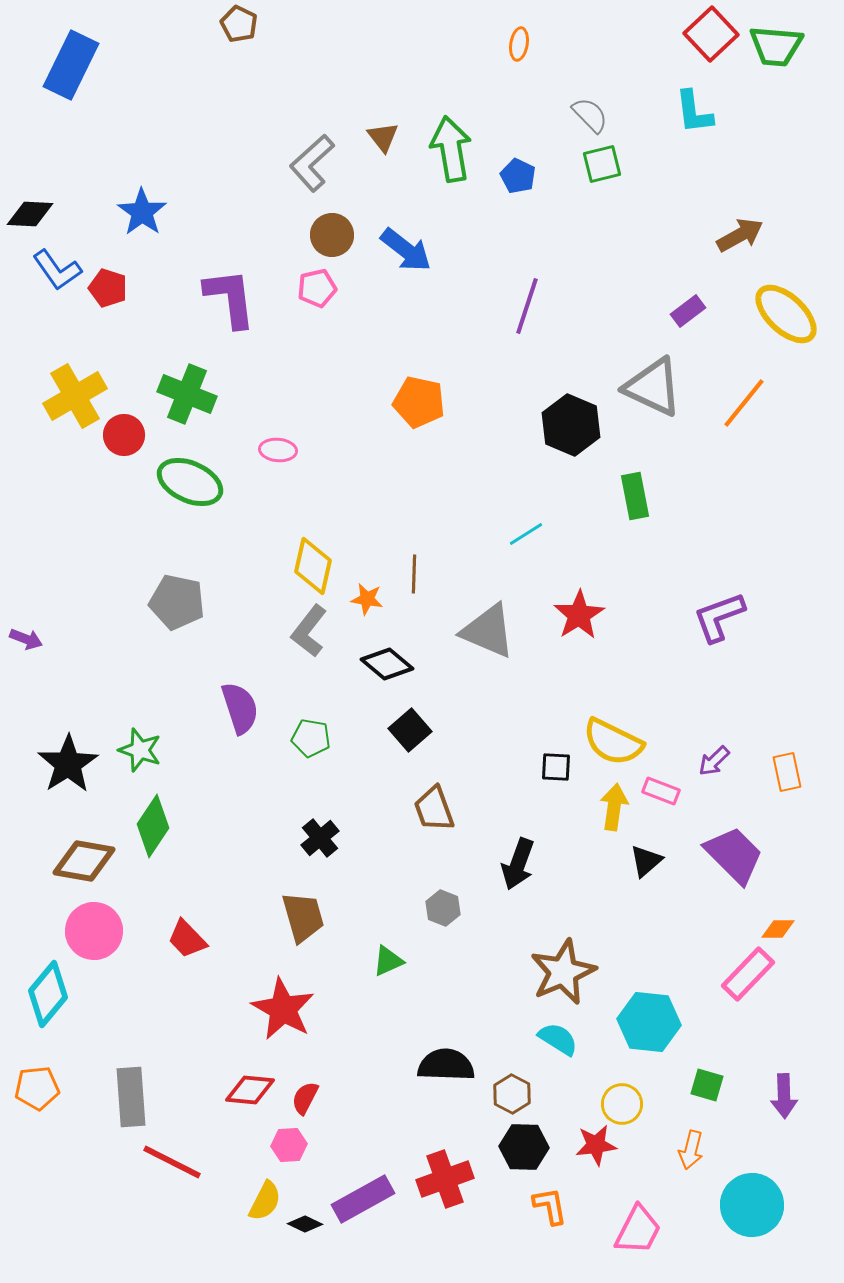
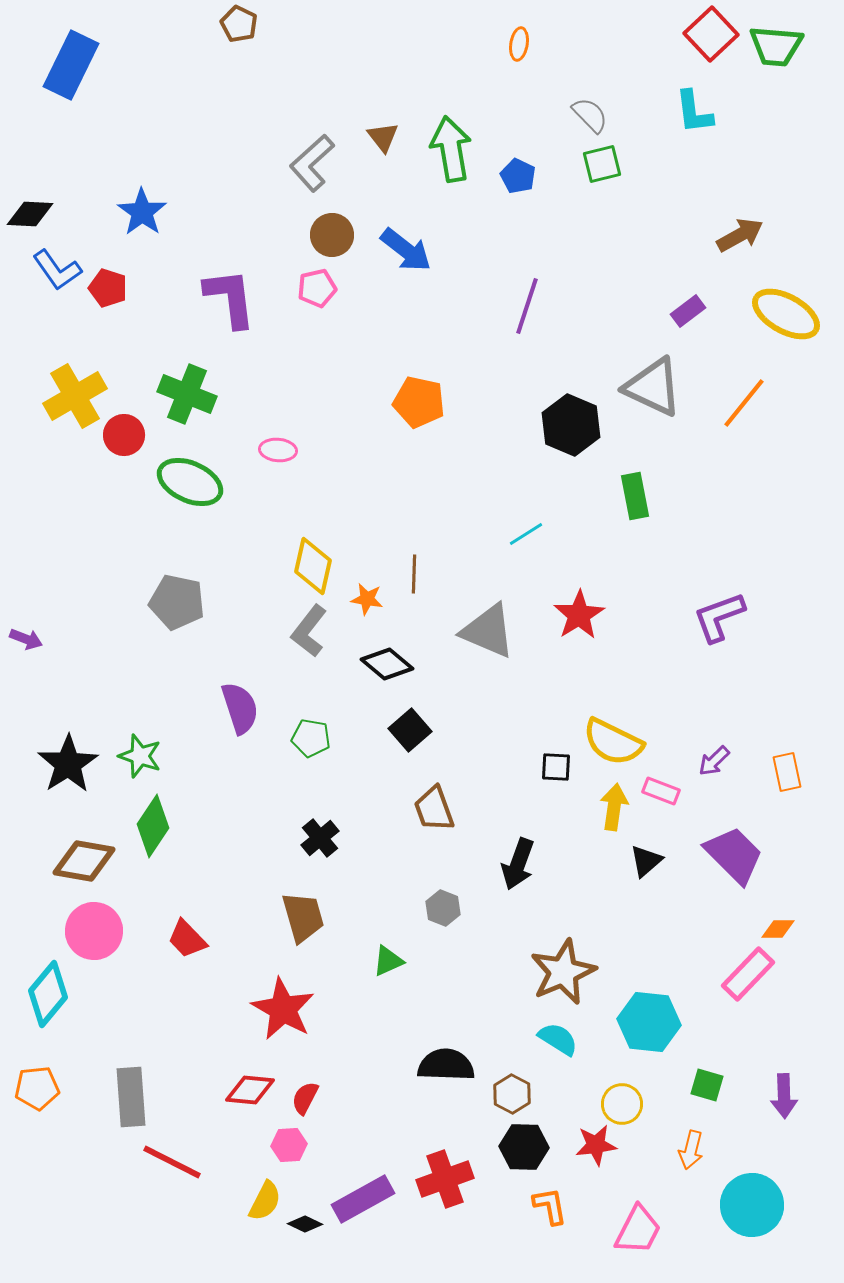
yellow ellipse at (786, 314): rotated 14 degrees counterclockwise
green star at (140, 750): moved 6 px down
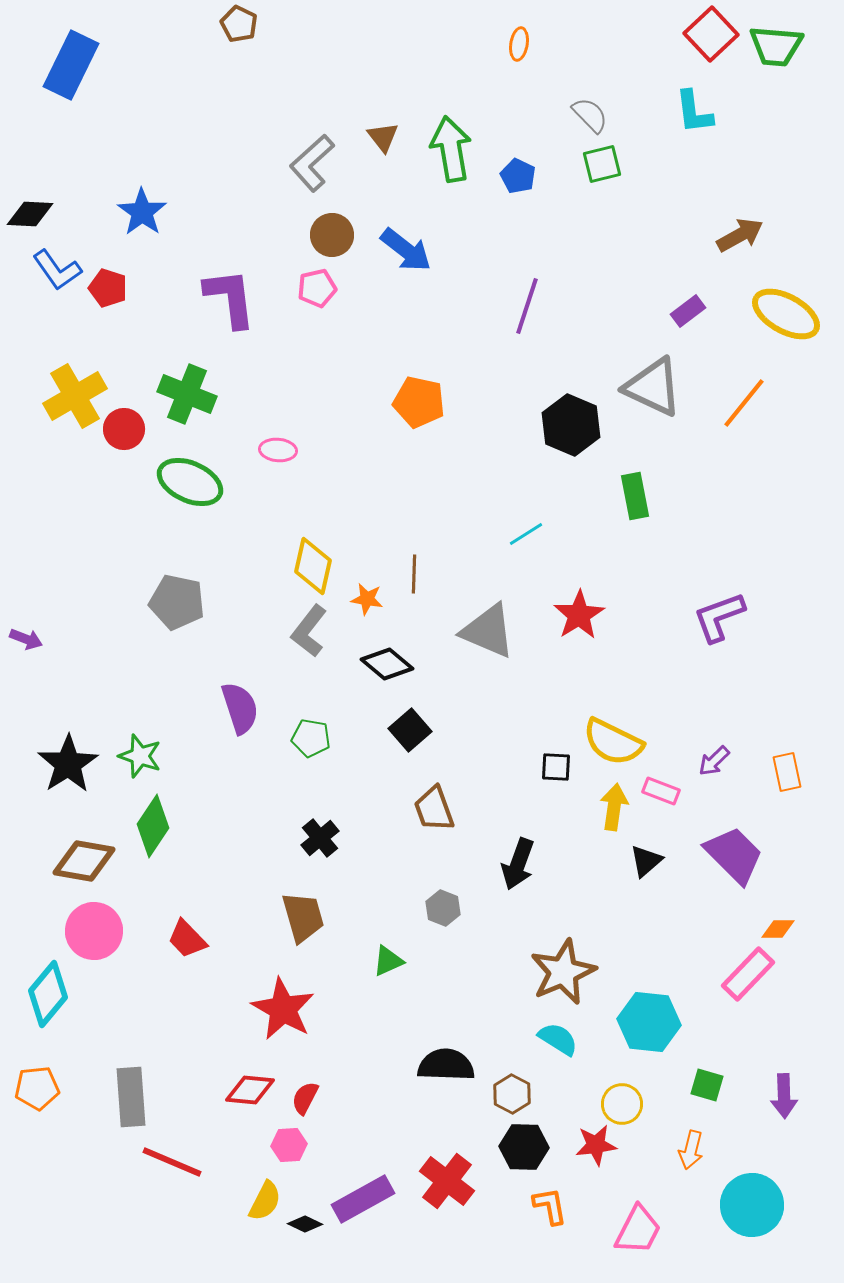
red circle at (124, 435): moved 6 px up
red line at (172, 1162): rotated 4 degrees counterclockwise
red cross at (445, 1179): moved 2 px right, 2 px down; rotated 32 degrees counterclockwise
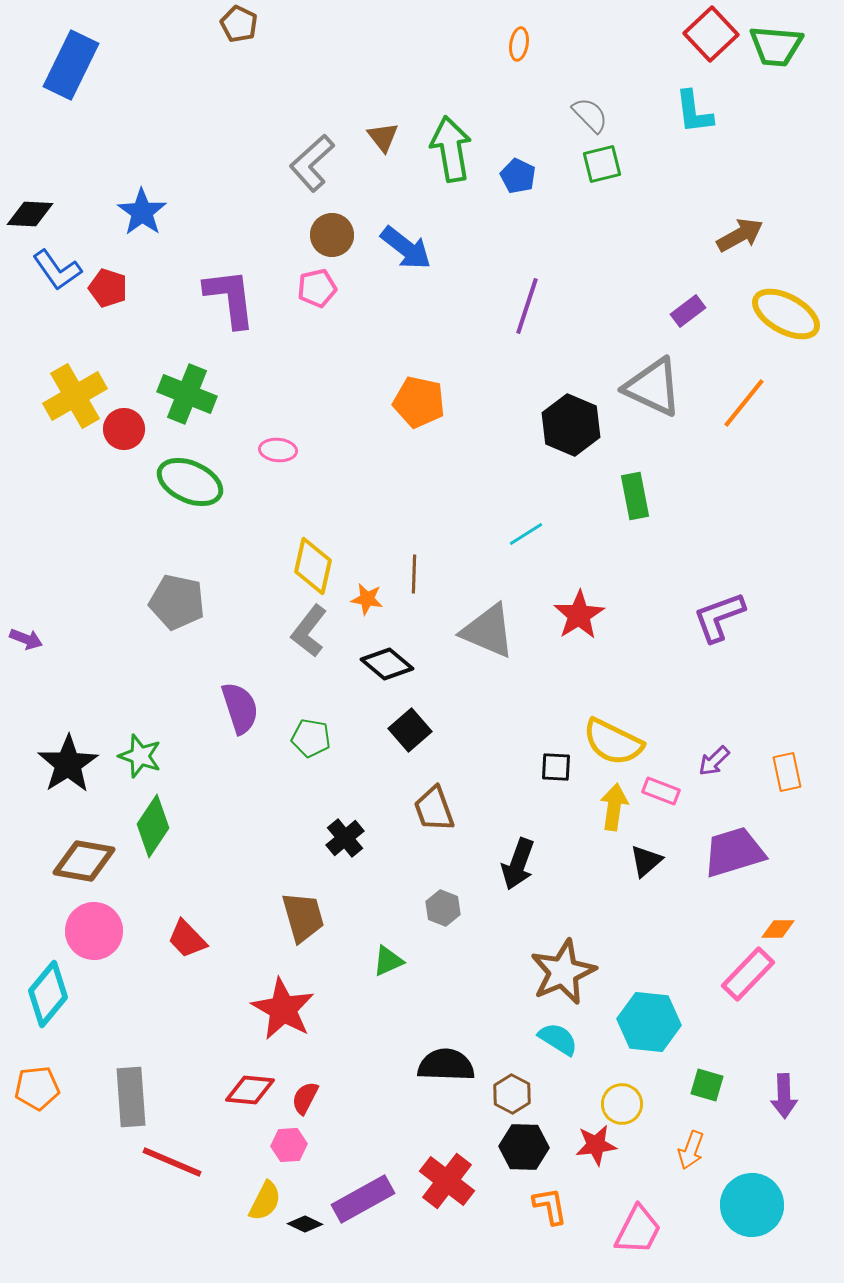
blue arrow at (406, 250): moved 2 px up
black cross at (320, 838): moved 25 px right
purple trapezoid at (734, 855): moved 3 px up; rotated 62 degrees counterclockwise
orange arrow at (691, 1150): rotated 6 degrees clockwise
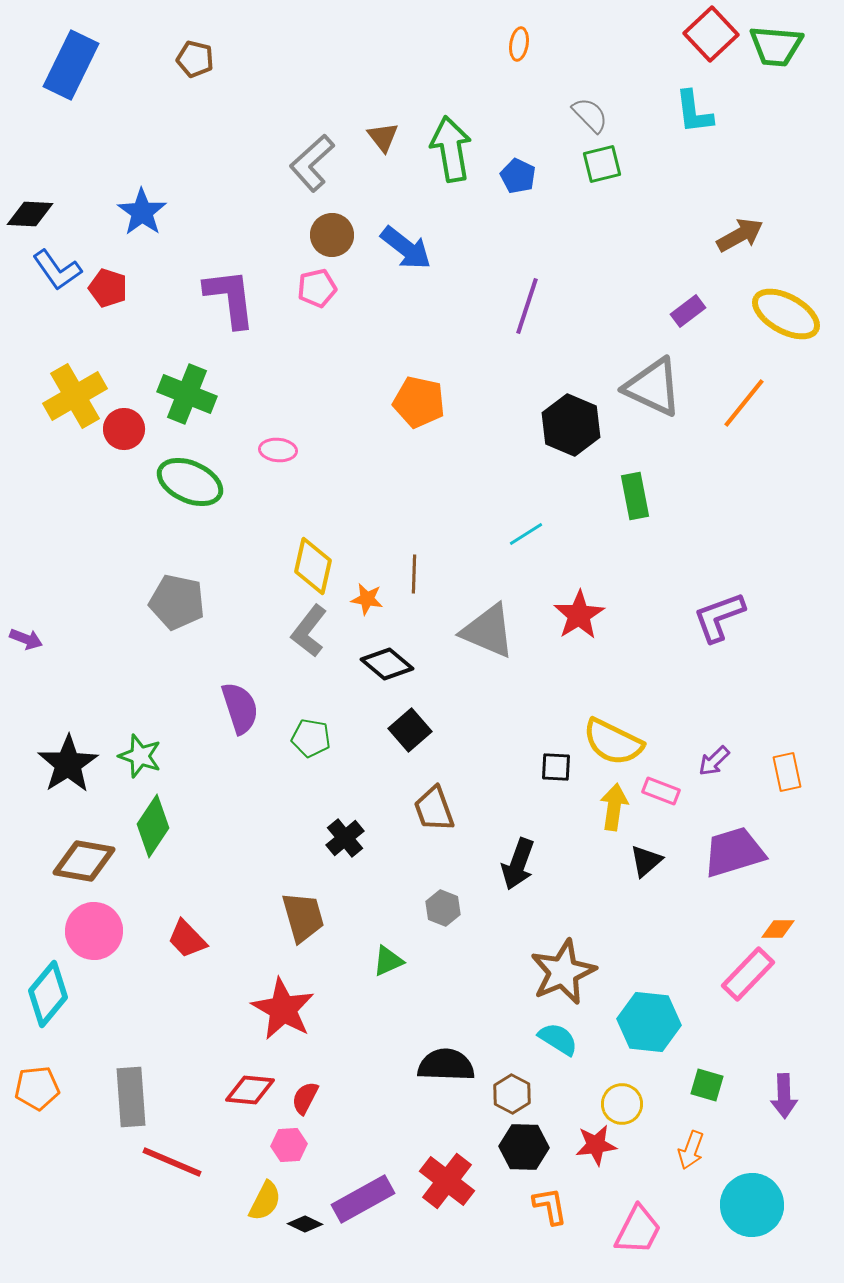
brown pentagon at (239, 24): moved 44 px left, 35 px down; rotated 12 degrees counterclockwise
